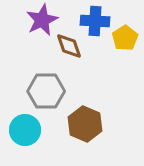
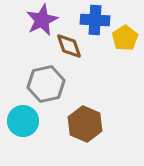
blue cross: moved 1 px up
gray hexagon: moved 7 px up; rotated 12 degrees counterclockwise
cyan circle: moved 2 px left, 9 px up
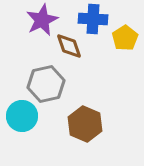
blue cross: moved 2 px left, 1 px up
cyan circle: moved 1 px left, 5 px up
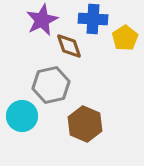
gray hexagon: moved 5 px right, 1 px down
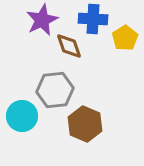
gray hexagon: moved 4 px right, 5 px down; rotated 6 degrees clockwise
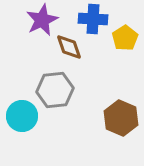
brown diamond: moved 1 px down
brown hexagon: moved 36 px right, 6 px up
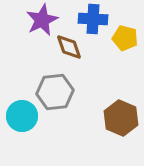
yellow pentagon: rotated 25 degrees counterclockwise
gray hexagon: moved 2 px down
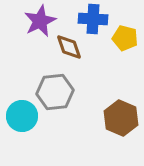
purple star: moved 2 px left, 1 px down
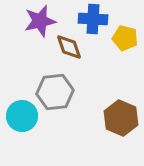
purple star: rotated 12 degrees clockwise
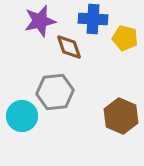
brown hexagon: moved 2 px up
